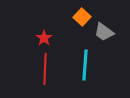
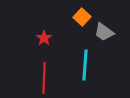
red line: moved 1 px left, 9 px down
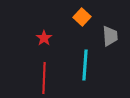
gray trapezoid: moved 6 px right, 4 px down; rotated 130 degrees counterclockwise
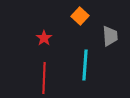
orange square: moved 2 px left, 1 px up
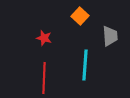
red star: rotated 21 degrees counterclockwise
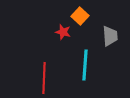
red star: moved 19 px right, 6 px up
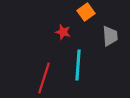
orange square: moved 6 px right, 4 px up; rotated 12 degrees clockwise
cyan line: moved 7 px left
red line: rotated 16 degrees clockwise
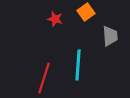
red star: moved 8 px left, 13 px up
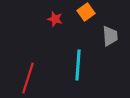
red line: moved 16 px left
